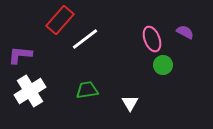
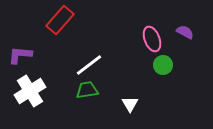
white line: moved 4 px right, 26 px down
white triangle: moved 1 px down
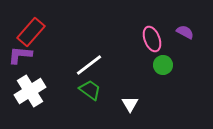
red rectangle: moved 29 px left, 12 px down
green trapezoid: moved 3 px right; rotated 45 degrees clockwise
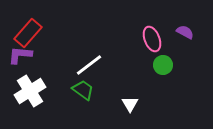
red rectangle: moved 3 px left, 1 px down
green trapezoid: moved 7 px left
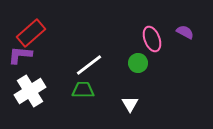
red rectangle: moved 3 px right; rotated 8 degrees clockwise
green circle: moved 25 px left, 2 px up
green trapezoid: rotated 35 degrees counterclockwise
